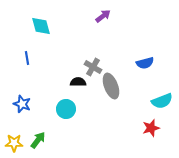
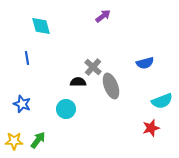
gray cross: rotated 12 degrees clockwise
yellow star: moved 2 px up
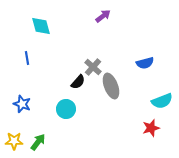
black semicircle: rotated 133 degrees clockwise
green arrow: moved 2 px down
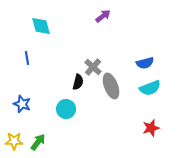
black semicircle: rotated 28 degrees counterclockwise
cyan semicircle: moved 12 px left, 13 px up
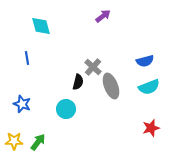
blue semicircle: moved 2 px up
cyan semicircle: moved 1 px left, 1 px up
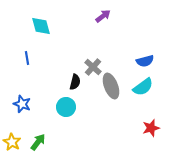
black semicircle: moved 3 px left
cyan semicircle: moved 6 px left; rotated 15 degrees counterclockwise
cyan circle: moved 2 px up
yellow star: moved 2 px left, 1 px down; rotated 30 degrees clockwise
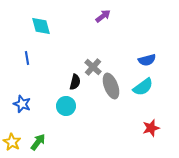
blue semicircle: moved 2 px right, 1 px up
cyan circle: moved 1 px up
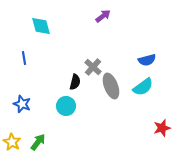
blue line: moved 3 px left
red star: moved 11 px right
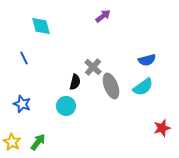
blue line: rotated 16 degrees counterclockwise
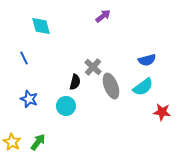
blue star: moved 7 px right, 5 px up
red star: moved 16 px up; rotated 24 degrees clockwise
